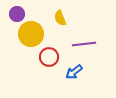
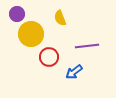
purple line: moved 3 px right, 2 px down
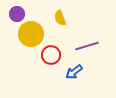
purple line: rotated 10 degrees counterclockwise
red circle: moved 2 px right, 2 px up
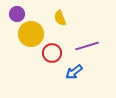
red circle: moved 1 px right, 2 px up
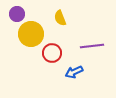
purple line: moved 5 px right; rotated 10 degrees clockwise
blue arrow: rotated 12 degrees clockwise
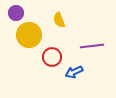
purple circle: moved 1 px left, 1 px up
yellow semicircle: moved 1 px left, 2 px down
yellow circle: moved 2 px left, 1 px down
red circle: moved 4 px down
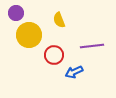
red circle: moved 2 px right, 2 px up
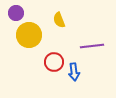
red circle: moved 7 px down
blue arrow: rotated 72 degrees counterclockwise
